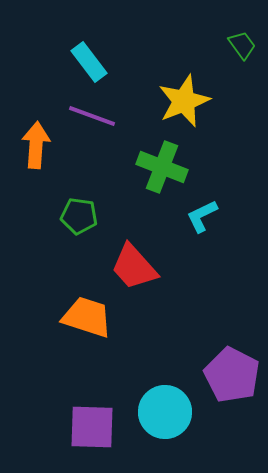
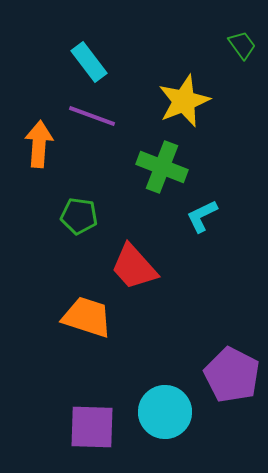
orange arrow: moved 3 px right, 1 px up
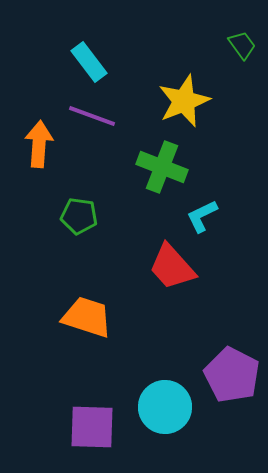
red trapezoid: moved 38 px right
cyan circle: moved 5 px up
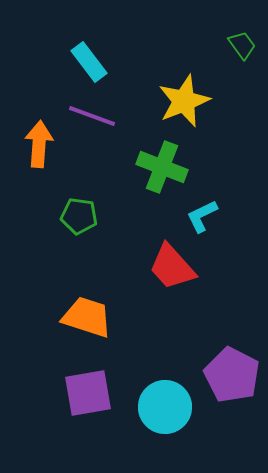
purple square: moved 4 px left, 34 px up; rotated 12 degrees counterclockwise
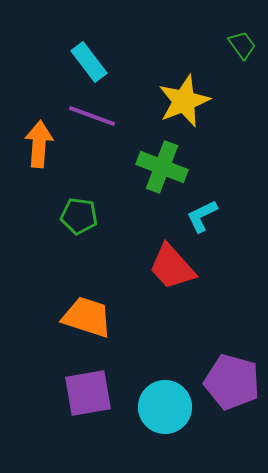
purple pentagon: moved 7 px down; rotated 12 degrees counterclockwise
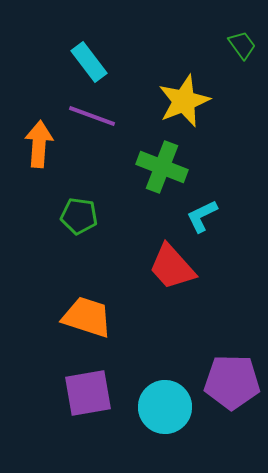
purple pentagon: rotated 14 degrees counterclockwise
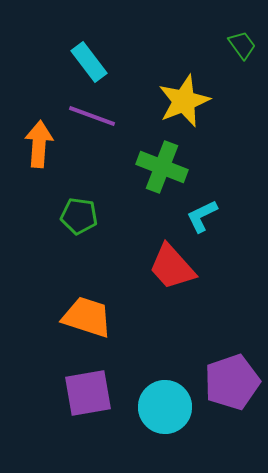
purple pentagon: rotated 20 degrees counterclockwise
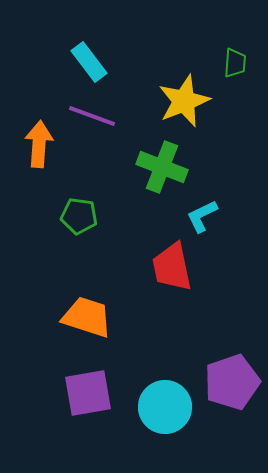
green trapezoid: moved 7 px left, 18 px down; rotated 40 degrees clockwise
red trapezoid: rotated 30 degrees clockwise
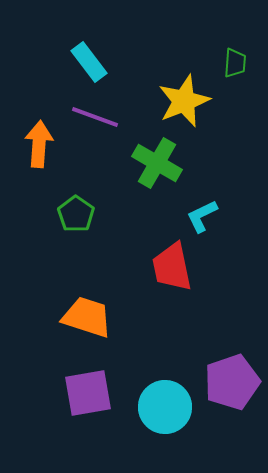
purple line: moved 3 px right, 1 px down
green cross: moved 5 px left, 4 px up; rotated 9 degrees clockwise
green pentagon: moved 3 px left, 2 px up; rotated 27 degrees clockwise
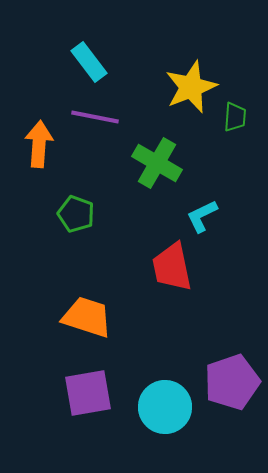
green trapezoid: moved 54 px down
yellow star: moved 7 px right, 14 px up
purple line: rotated 9 degrees counterclockwise
green pentagon: rotated 15 degrees counterclockwise
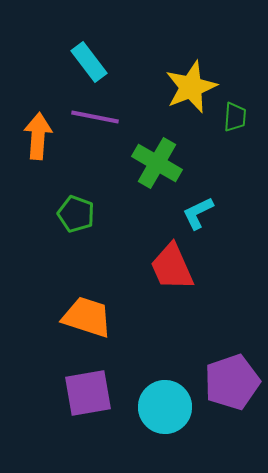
orange arrow: moved 1 px left, 8 px up
cyan L-shape: moved 4 px left, 3 px up
red trapezoid: rotated 12 degrees counterclockwise
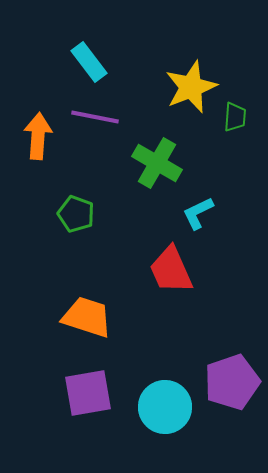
red trapezoid: moved 1 px left, 3 px down
